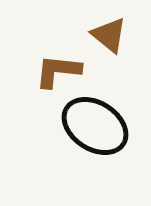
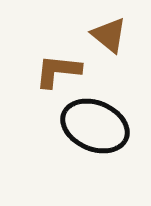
black ellipse: rotated 10 degrees counterclockwise
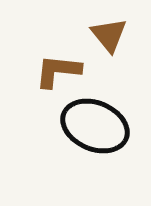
brown triangle: rotated 12 degrees clockwise
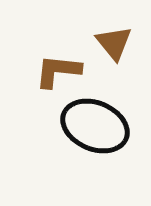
brown triangle: moved 5 px right, 8 px down
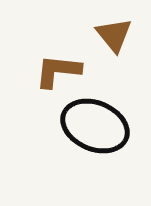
brown triangle: moved 8 px up
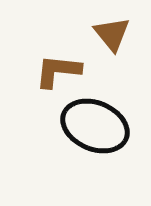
brown triangle: moved 2 px left, 1 px up
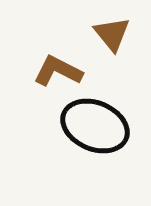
brown L-shape: rotated 21 degrees clockwise
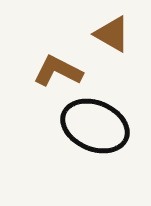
brown triangle: rotated 21 degrees counterclockwise
